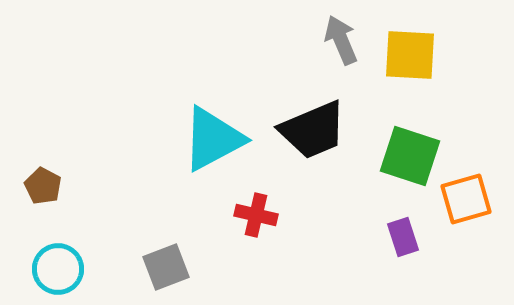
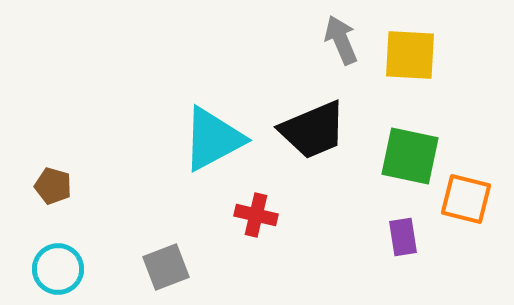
green square: rotated 6 degrees counterclockwise
brown pentagon: moved 10 px right; rotated 12 degrees counterclockwise
orange square: rotated 30 degrees clockwise
purple rectangle: rotated 9 degrees clockwise
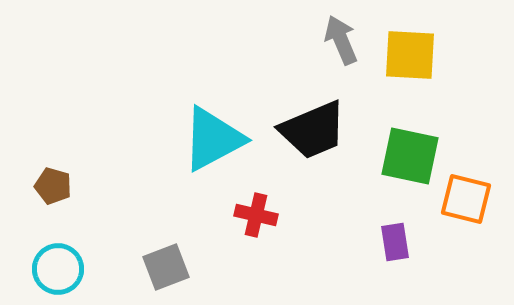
purple rectangle: moved 8 px left, 5 px down
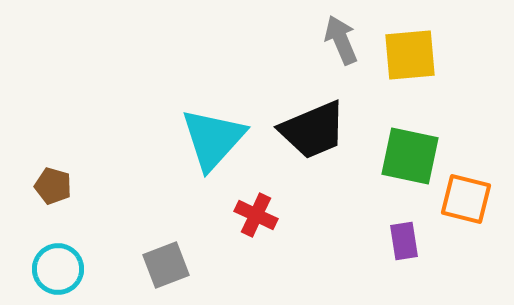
yellow square: rotated 8 degrees counterclockwise
cyan triangle: rotated 20 degrees counterclockwise
red cross: rotated 12 degrees clockwise
purple rectangle: moved 9 px right, 1 px up
gray square: moved 2 px up
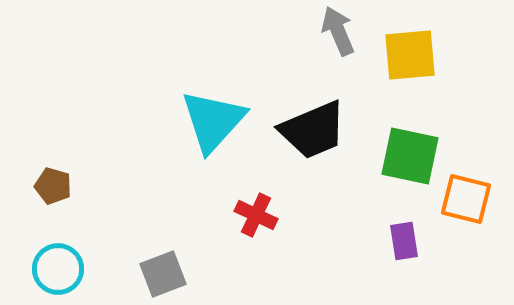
gray arrow: moved 3 px left, 9 px up
cyan triangle: moved 18 px up
gray square: moved 3 px left, 9 px down
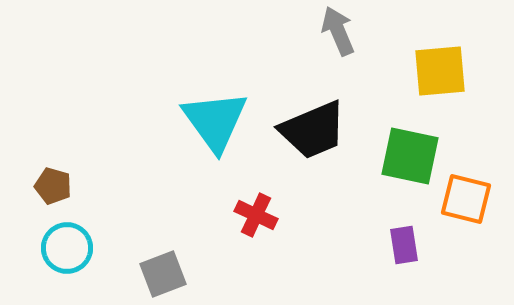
yellow square: moved 30 px right, 16 px down
cyan triangle: moved 2 px right; rotated 18 degrees counterclockwise
purple rectangle: moved 4 px down
cyan circle: moved 9 px right, 21 px up
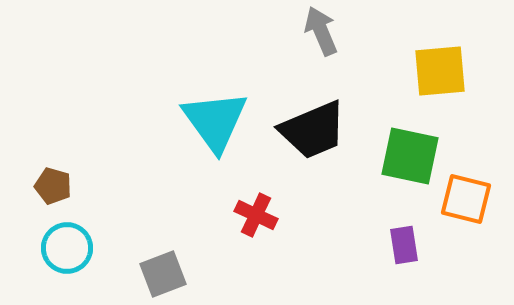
gray arrow: moved 17 px left
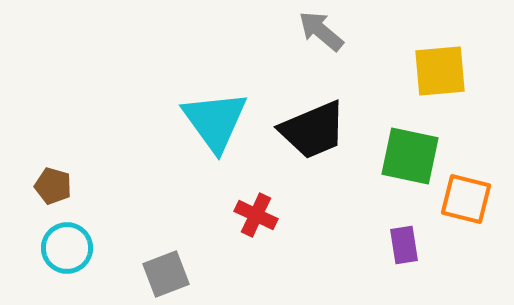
gray arrow: rotated 27 degrees counterclockwise
gray square: moved 3 px right
